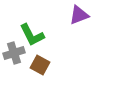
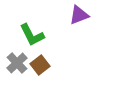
gray cross: moved 3 px right, 10 px down; rotated 25 degrees counterclockwise
brown square: rotated 24 degrees clockwise
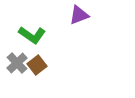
green L-shape: rotated 28 degrees counterclockwise
brown square: moved 3 px left
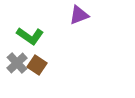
green L-shape: moved 2 px left, 1 px down
brown square: rotated 18 degrees counterclockwise
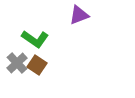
green L-shape: moved 5 px right, 3 px down
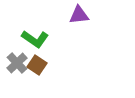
purple triangle: rotated 15 degrees clockwise
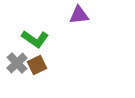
brown square: rotated 30 degrees clockwise
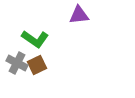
gray cross: rotated 20 degrees counterclockwise
